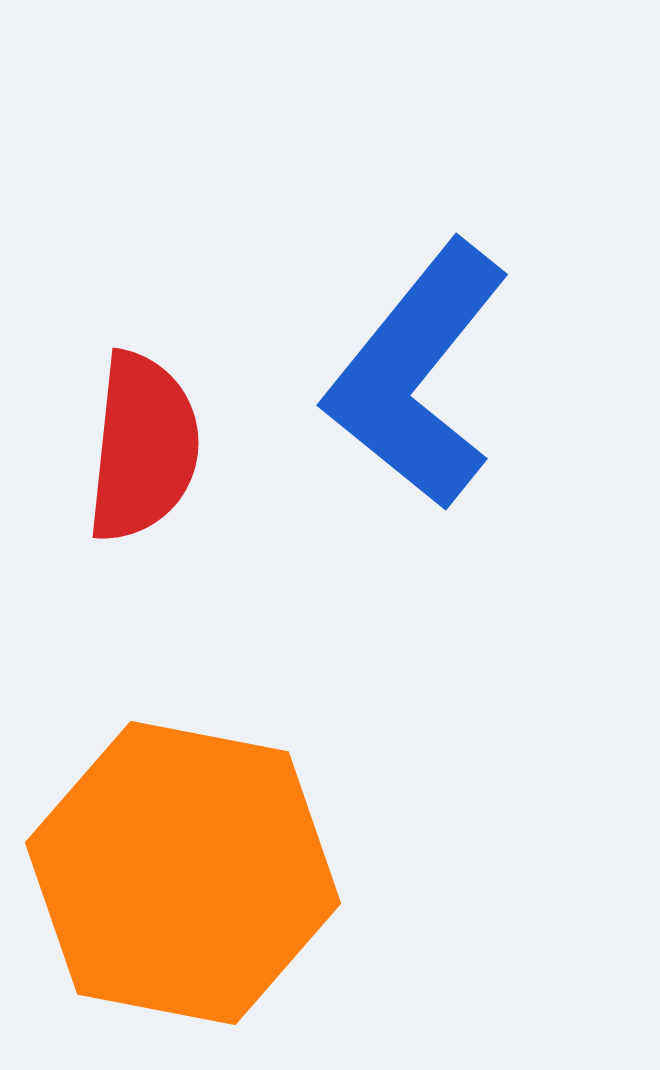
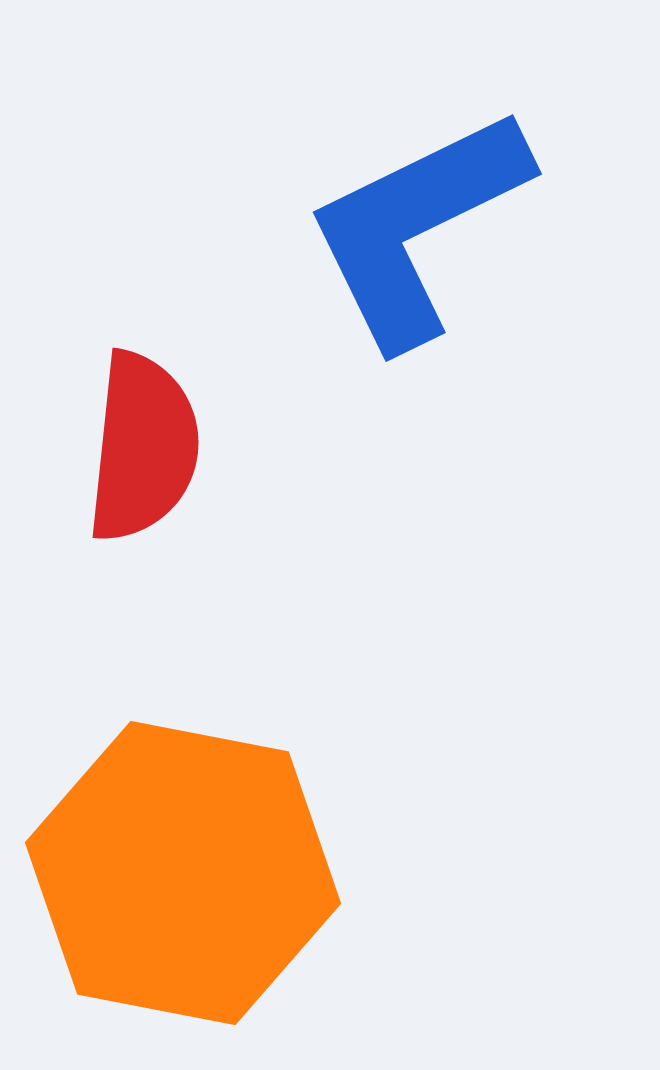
blue L-shape: moved 148 px up; rotated 25 degrees clockwise
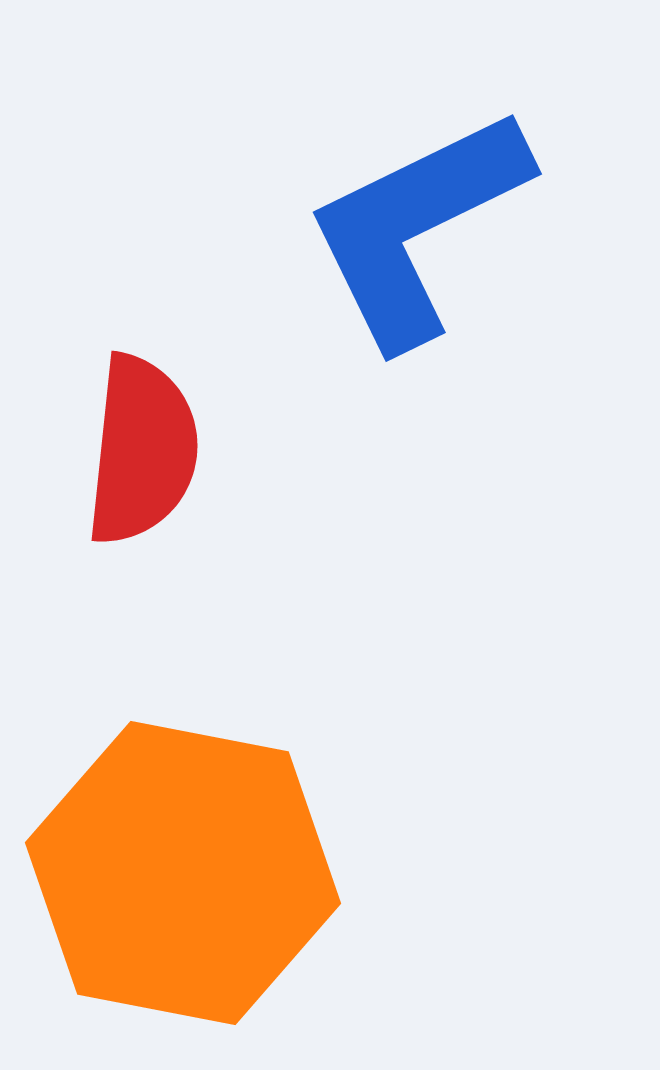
red semicircle: moved 1 px left, 3 px down
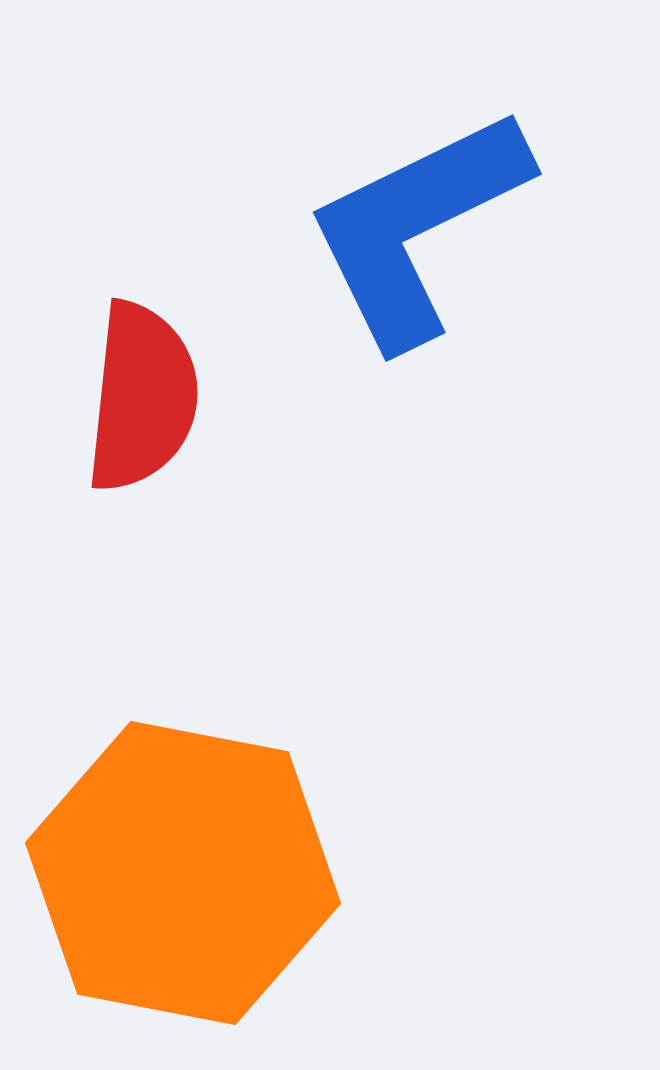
red semicircle: moved 53 px up
